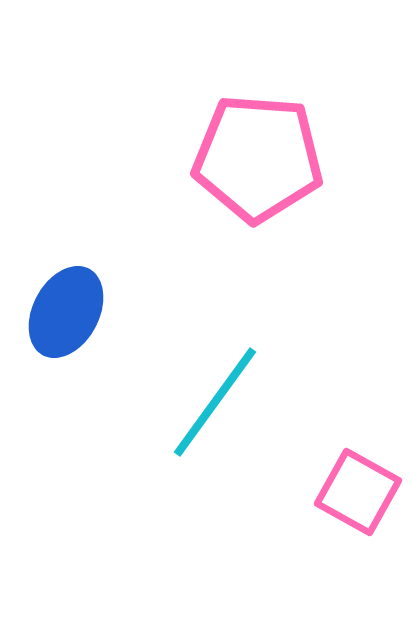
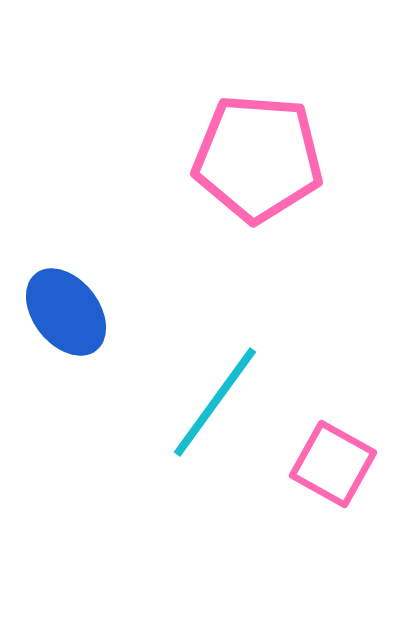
blue ellipse: rotated 66 degrees counterclockwise
pink square: moved 25 px left, 28 px up
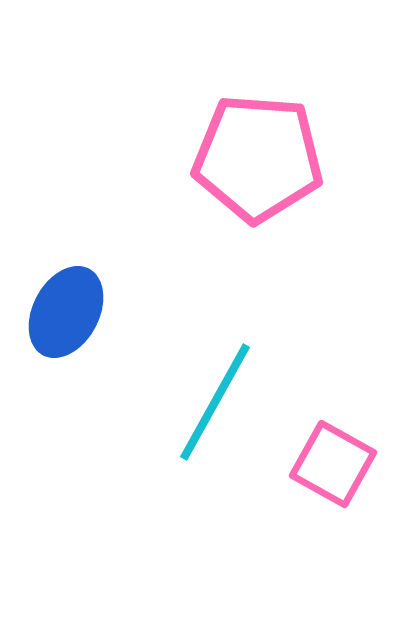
blue ellipse: rotated 66 degrees clockwise
cyan line: rotated 7 degrees counterclockwise
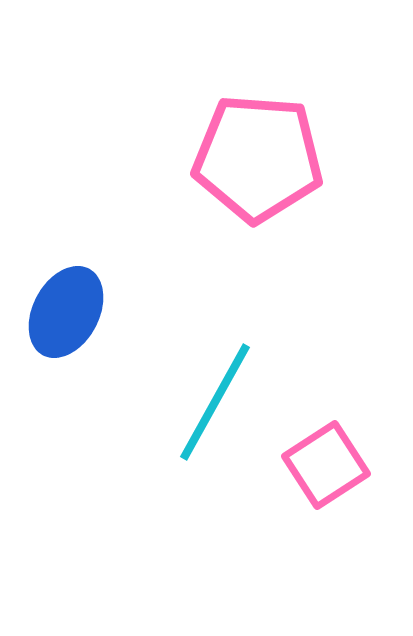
pink square: moved 7 px left, 1 px down; rotated 28 degrees clockwise
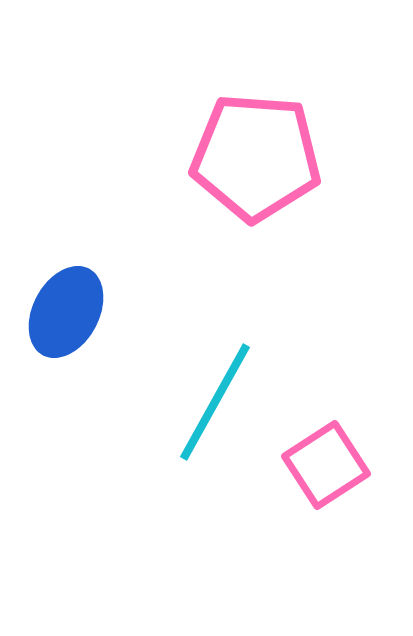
pink pentagon: moved 2 px left, 1 px up
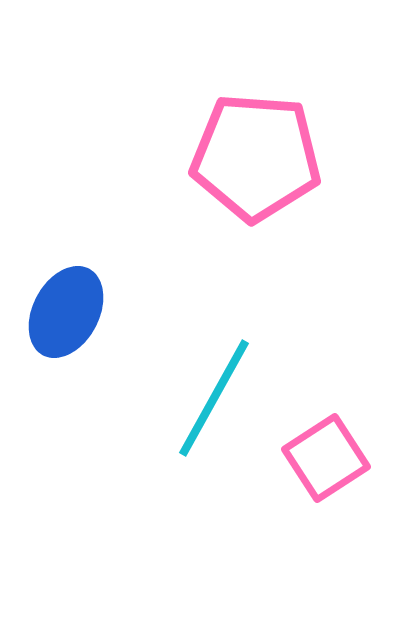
cyan line: moved 1 px left, 4 px up
pink square: moved 7 px up
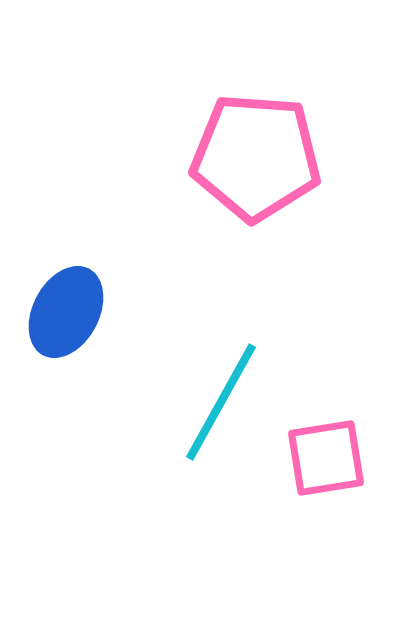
cyan line: moved 7 px right, 4 px down
pink square: rotated 24 degrees clockwise
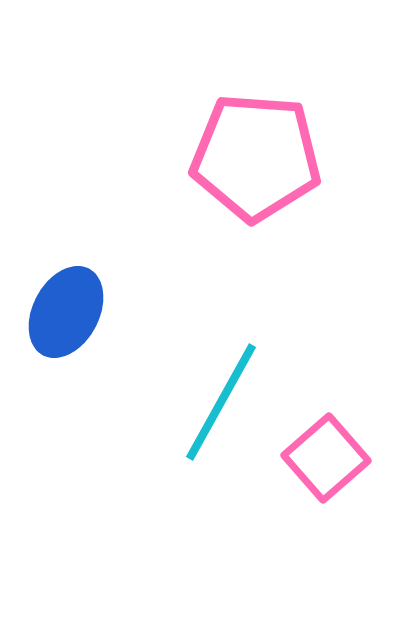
pink square: rotated 32 degrees counterclockwise
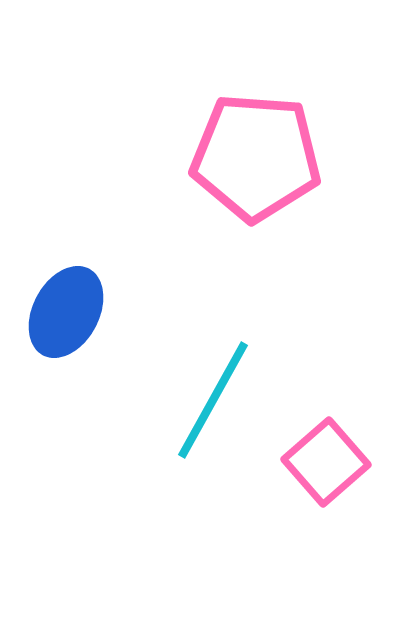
cyan line: moved 8 px left, 2 px up
pink square: moved 4 px down
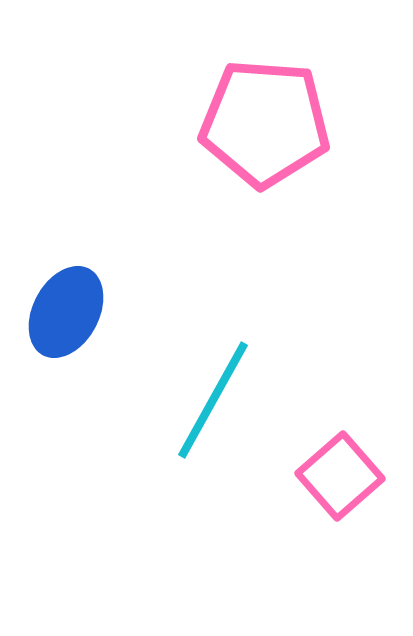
pink pentagon: moved 9 px right, 34 px up
pink square: moved 14 px right, 14 px down
